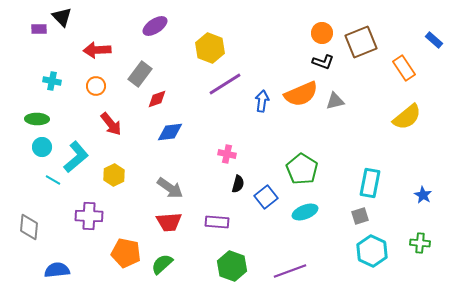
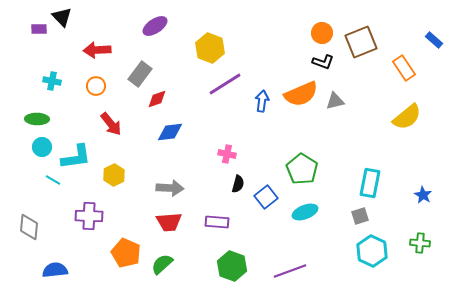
cyan L-shape at (76, 157): rotated 32 degrees clockwise
gray arrow at (170, 188): rotated 32 degrees counterclockwise
orange pentagon at (126, 253): rotated 12 degrees clockwise
blue semicircle at (57, 270): moved 2 px left
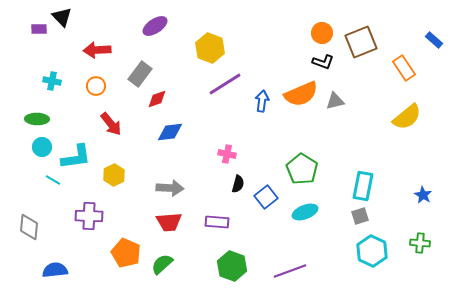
cyan rectangle at (370, 183): moved 7 px left, 3 px down
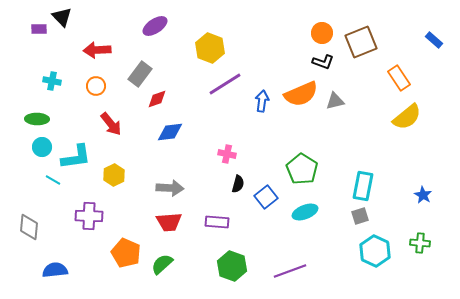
orange rectangle at (404, 68): moved 5 px left, 10 px down
cyan hexagon at (372, 251): moved 3 px right
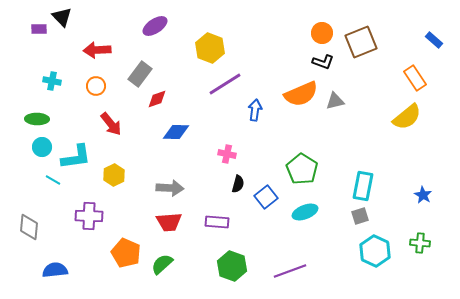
orange rectangle at (399, 78): moved 16 px right
blue arrow at (262, 101): moved 7 px left, 9 px down
blue diamond at (170, 132): moved 6 px right; rotated 8 degrees clockwise
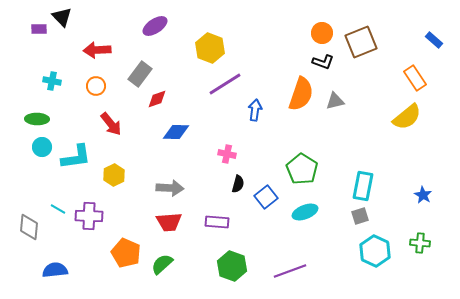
orange semicircle at (301, 94): rotated 48 degrees counterclockwise
cyan line at (53, 180): moved 5 px right, 29 px down
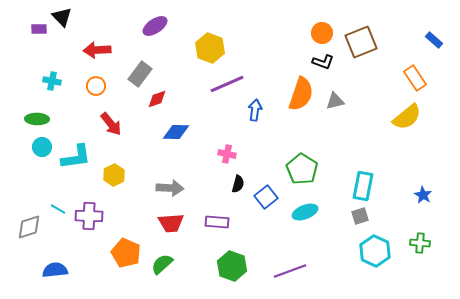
purple line at (225, 84): moved 2 px right; rotated 8 degrees clockwise
red trapezoid at (169, 222): moved 2 px right, 1 px down
gray diamond at (29, 227): rotated 68 degrees clockwise
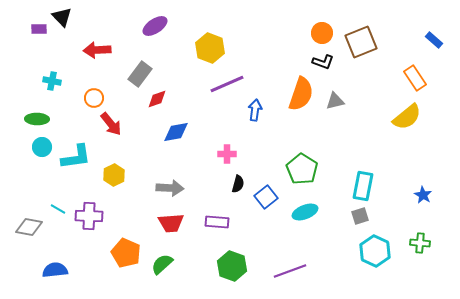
orange circle at (96, 86): moved 2 px left, 12 px down
blue diamond at (176, 132): rotated 12 degrees counterclockwise
pink cross at (227, 154): rotated 12 degrees counterclockwise
gray diamond at (29, 227): rotated 28 degrees clockwise
